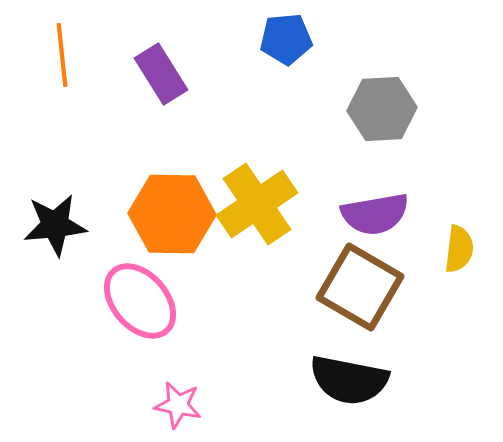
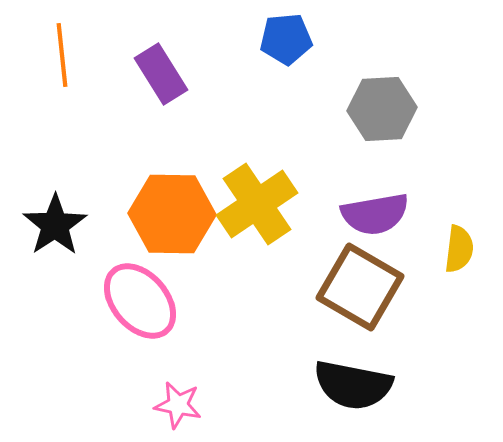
black star: rotated 28 degrees counterclockwise
black semicircle: moved 4 px right, 5 px down
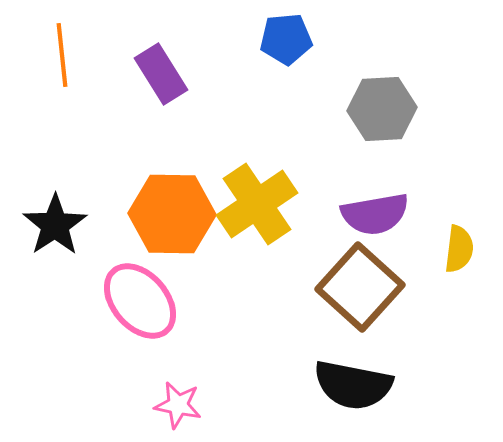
brown square: rotated 12 degrees clockwise
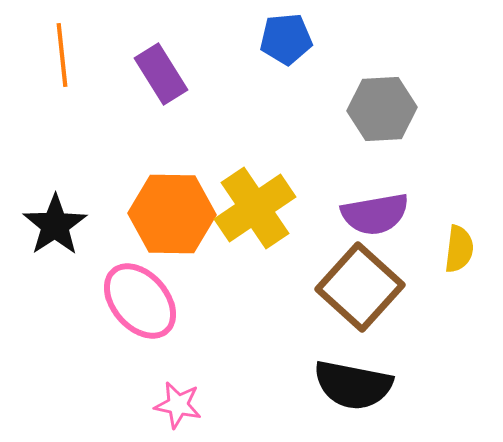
yellow cross: moved 2 px left, 4 px down
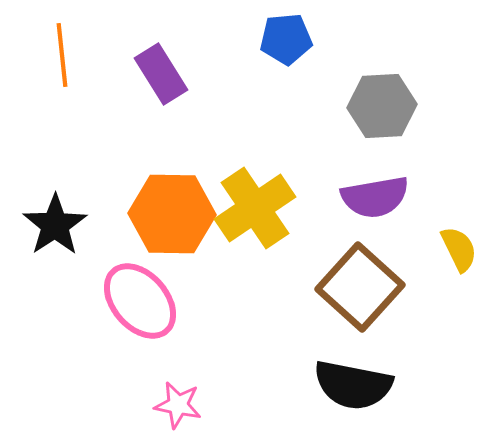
gray hexagon: moved 3 px up
purple semicircle: moved 17 px up
yellow semicircle: rotated 33 degrees counterclockwise
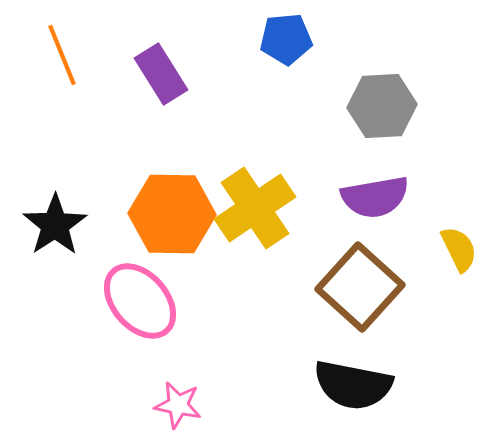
orange line: rotated 16 degrees counterclockwise
